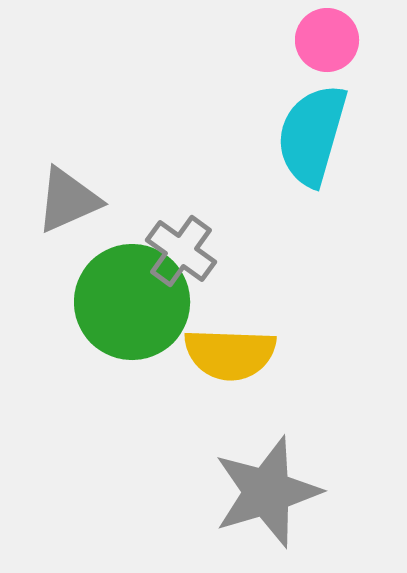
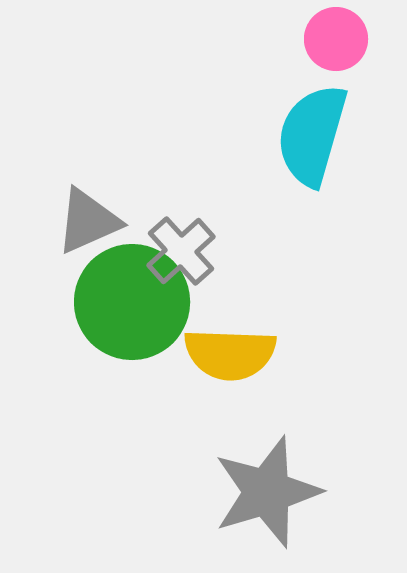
pink circle: moved 9 px right, 1 px up
gray triangle: moved 20 px right, 21 px down
gray cross: rotated 12 degrees clockwise
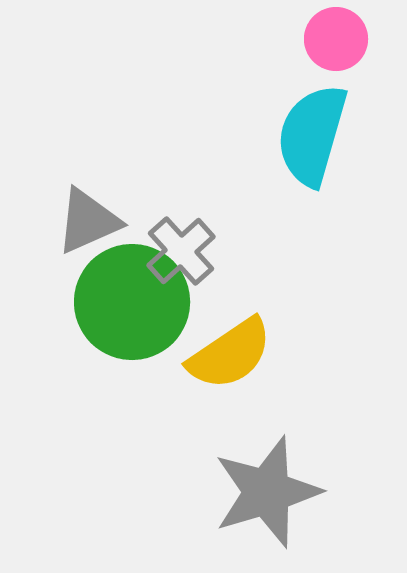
yellow semicircle: rotated 36 degrees counterclockwise
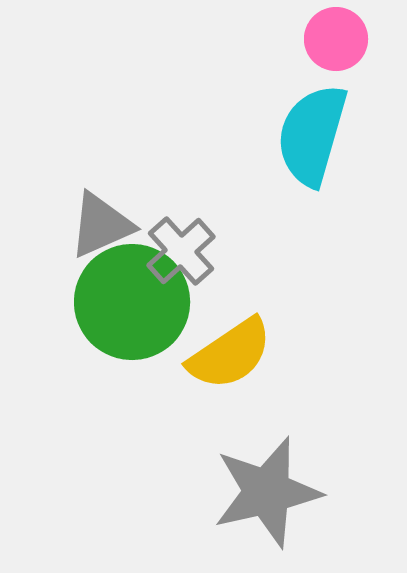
gray triangle: moved 13 px right, 4 px down
gray star: rotated 4 degrees clockwise
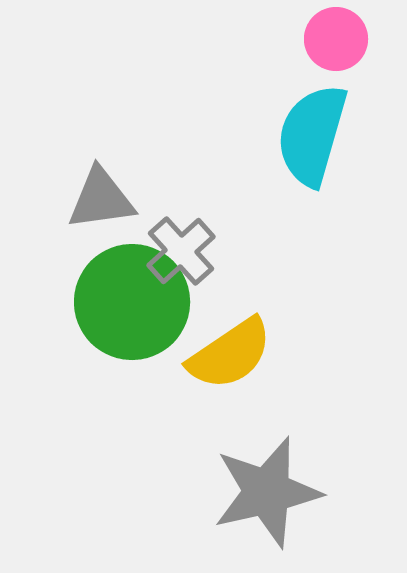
gray triangle: moved 26 px up; rotated 16 degrees clockwise
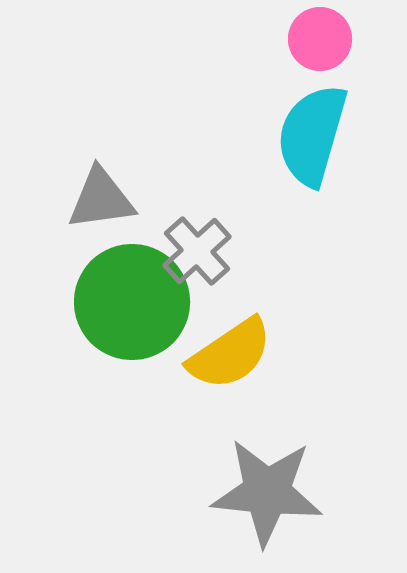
pink circle: moved 16 px left
gray cross: moved 16 px right
gray star: rotated 19 degrees clockwise
